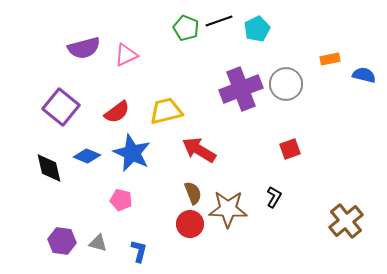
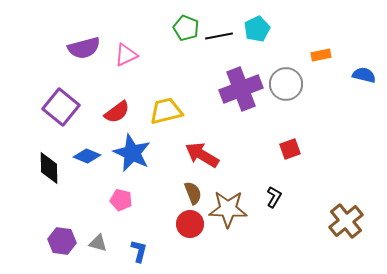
black line: moved 15 px down; rotated 8 degrees clockwise
orange rectangle: moved 9 px left, 4 px up
red arrow: moved 3 px right, 5 px down
black diamond: rotated 12 degrees clockwise
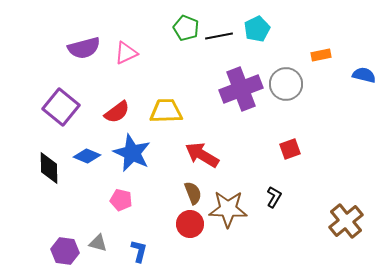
pink triangle: moved 2 px up
yellow trapezoid: rotated 12 degrees clockwise
purple hexagon: moved 3 px right, 10 px down
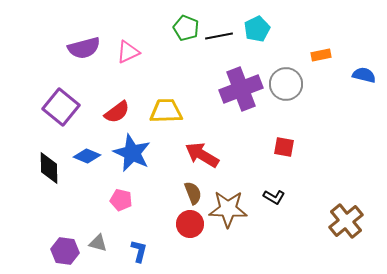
pink triangle: moved 2 px right, 1 px up
red square: moved 6 px left, 2 px up; rotated 30 degrees clockwise
black L-shape: rotated 90 degrees clockwise
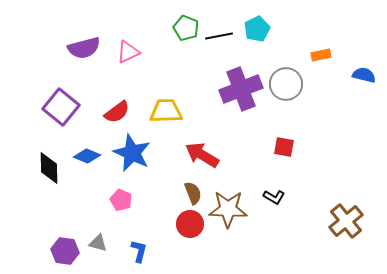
pink pentagon: rotated 10 degrees clockwise
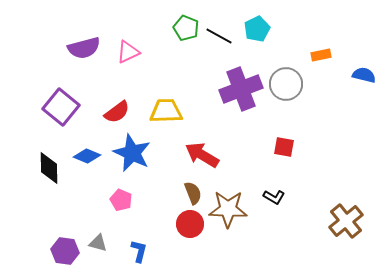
black line: rotated 40 degrees clockwise
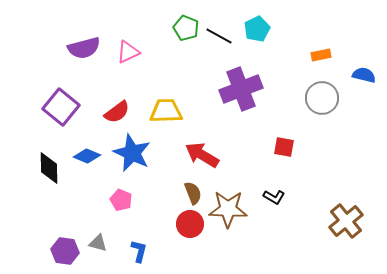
gray circle: moved 36 px right, 14 px down
